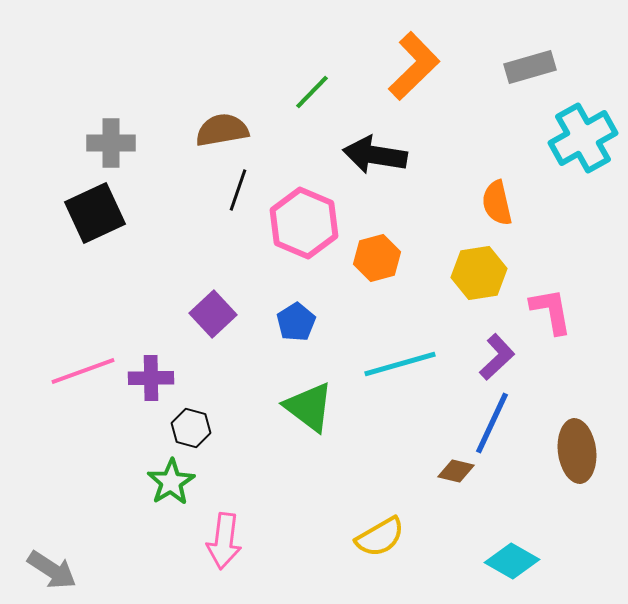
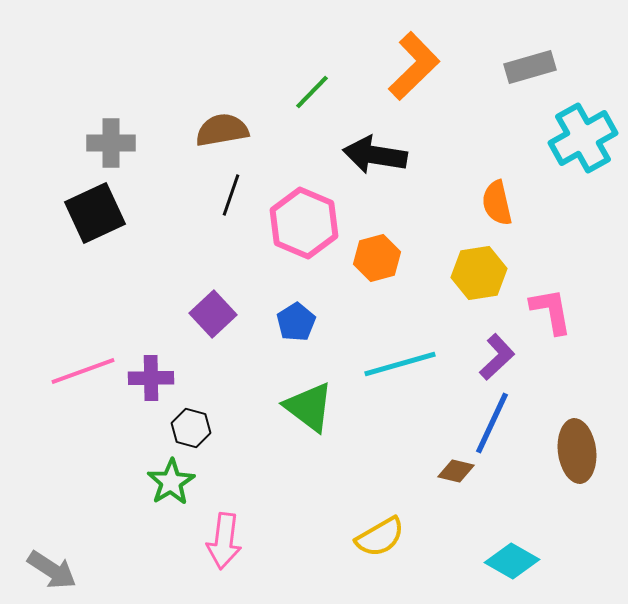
black line: moved 7 px left, 5 px down
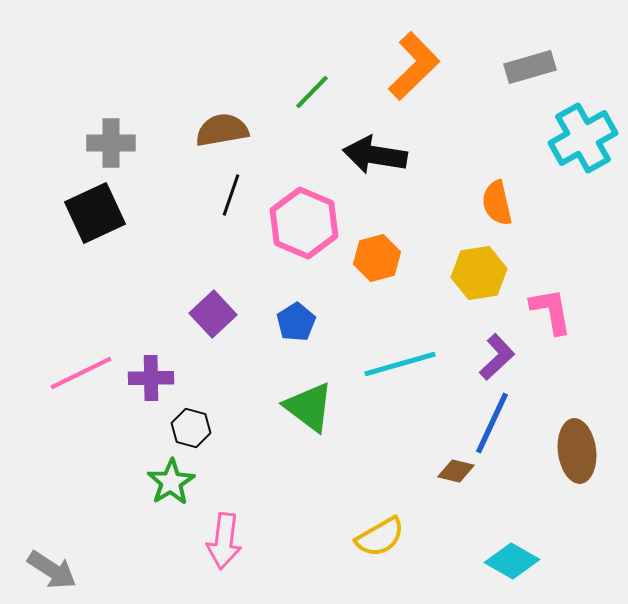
pink line: moved 2 px left, 2 px down; rotated 6 degrees counterclockwise
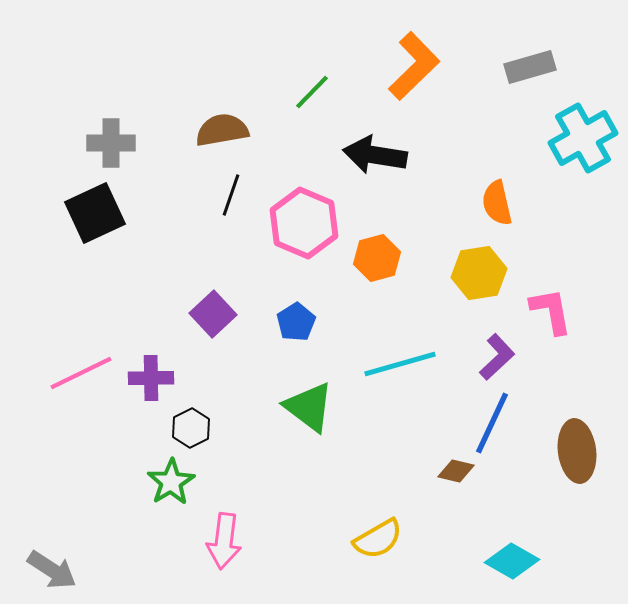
black hexagon: rotated 18 degrees clockwise
yellow semicircle: moved 2 px left, 2 px down
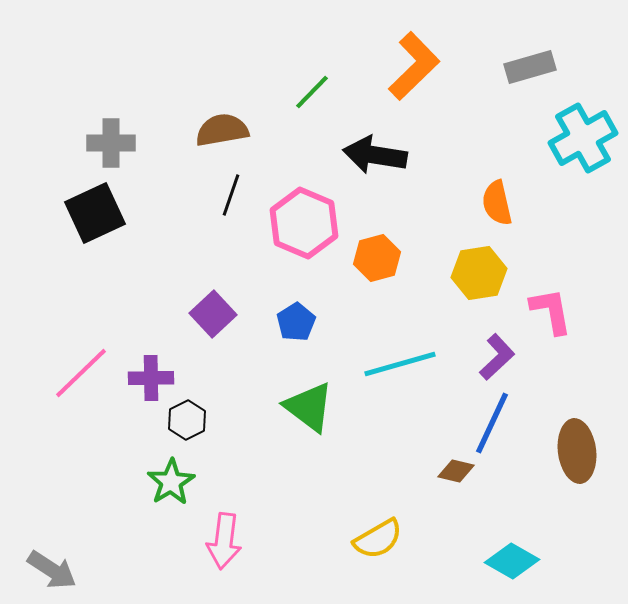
pink line: rotated 18 degrees counterclockwise
black hexagon: moved 4 px left, 8 px up
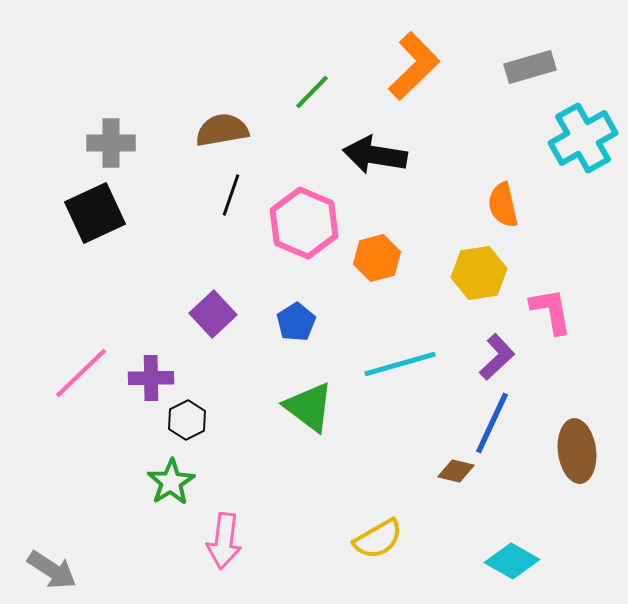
orange semicircle: moved 6 px right, 2 px down
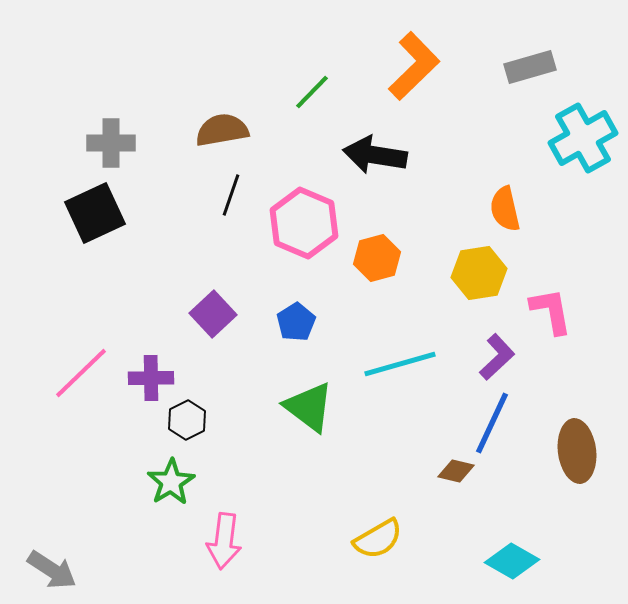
orange semicircle: moved 2 px right, 4 px down
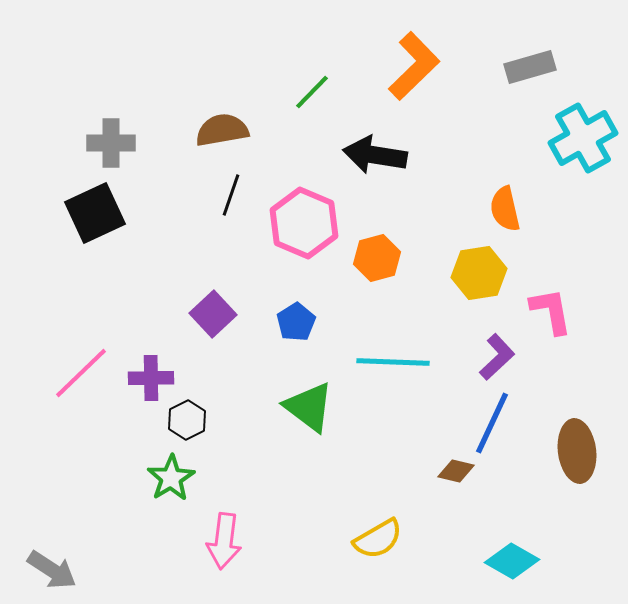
cyan line: moved 7 px left, 2 px up; rotated 18 degrees clockwise
green star: moved 4 px up
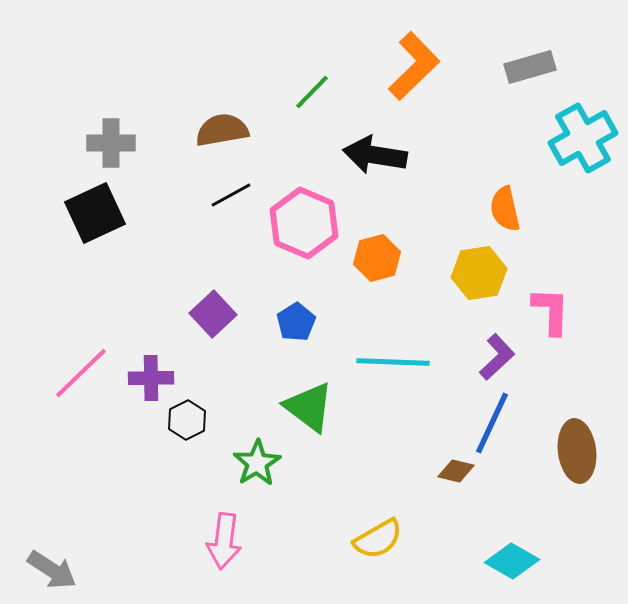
black line: rotated 42 degrees clockwise
pink L-shape: rotated 12 degrees clockwise
green star: moved 86 px right, 15 px up
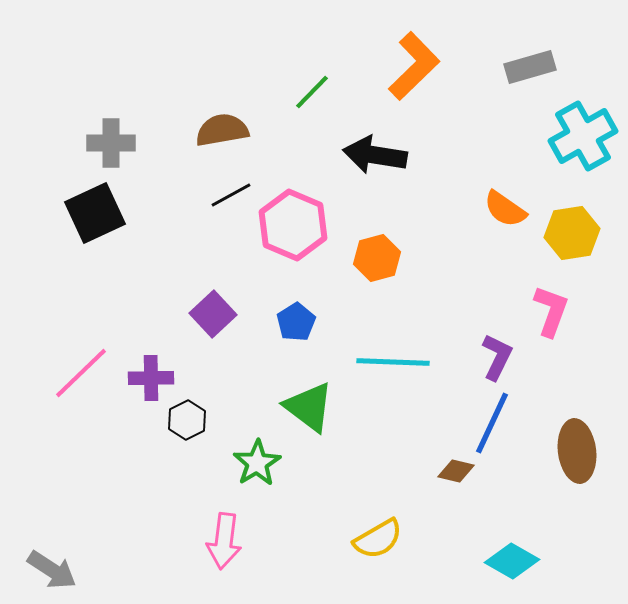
cyan cross: moved 2 px up
orange semicircle: rotated 42 degrees counterclockwise
pink hexagon: moved 11 px left, 2 px down
yellow hexagon: moved 93 px right, 40 px up
pink L-shape: rotated 18 degrees clockwise
purple L-shape: rotated 21 degrees counterclockwise
